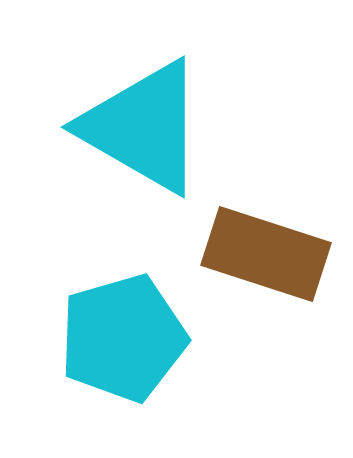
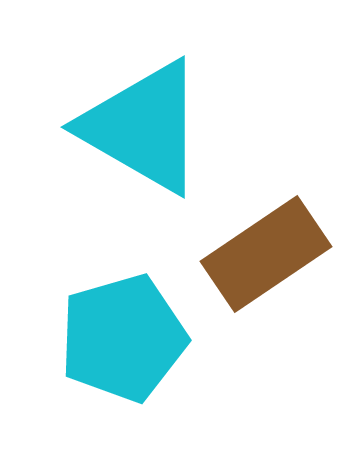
brown rectangle: rotated 52 degrees counterclockwise
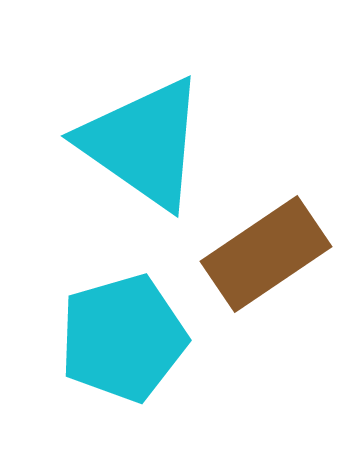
cyan triangle: moved 16 px down; rotated 5 degrees clockwise
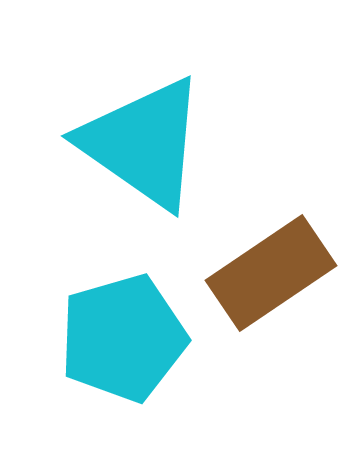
brown rectangle: moved 5 px right, 19 px down
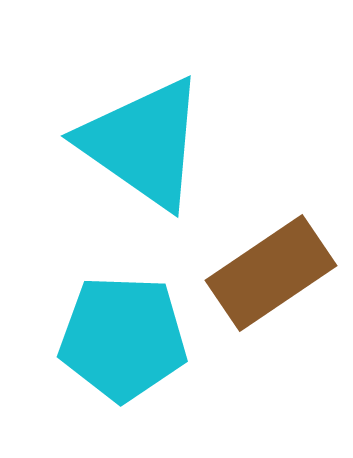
cyan pentagon: rotated 18 degrees clockwise
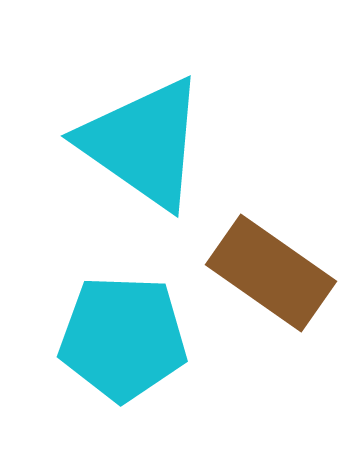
brown rectangle: rotated 69 degrees clockwise
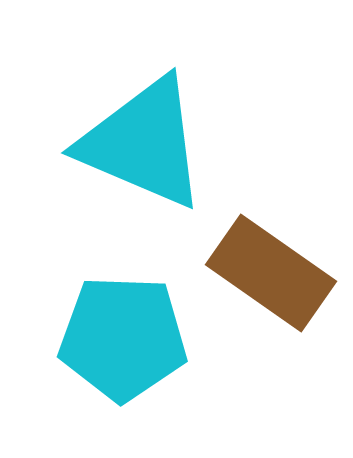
cyan triangle: rotated 12 degrees counterclockwise
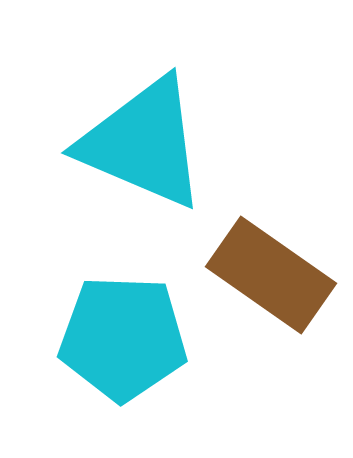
brown rectangle: moved 2 px down
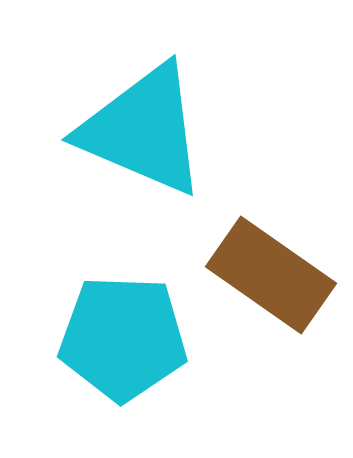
cyan triangle: moved 13 px up
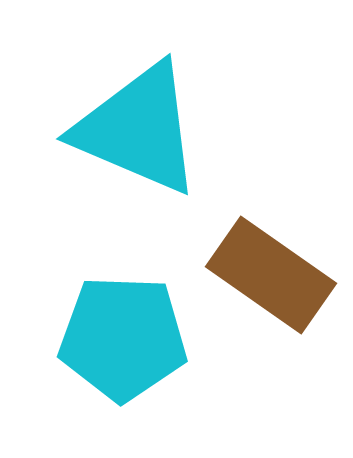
cyan triangle: moved 5 px left, 1 px up
